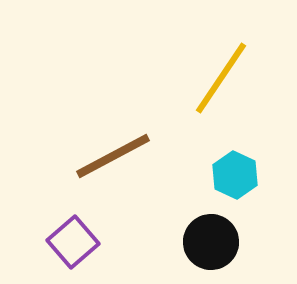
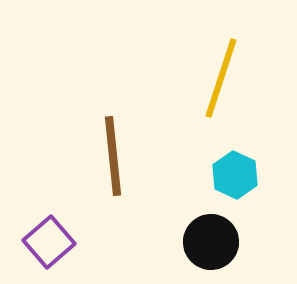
yellow line: rotated 16 degrees counterclockwise
brown line: rotated 68 degrees counterclockwise
purple square: moved 24 px left
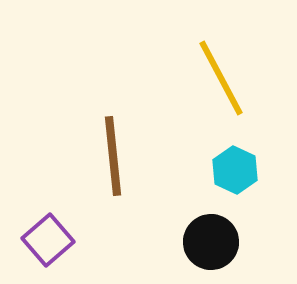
yellow line: rotated 46 degrees counterclockwise
cyan hexagon: moved 5 px up
purple square: moved 1 px left, 2 px up
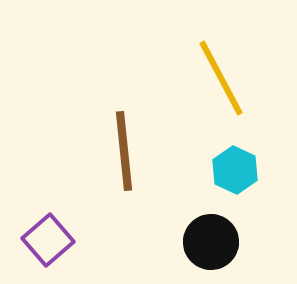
brown line: moved 11 px right, 5 px up
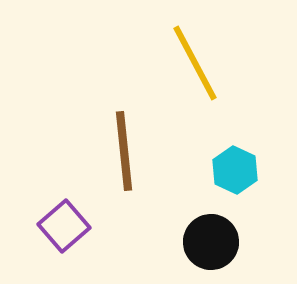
yellow line: moved 26 px left, 15 px up
purple square: moved 16 px right, 14 px up
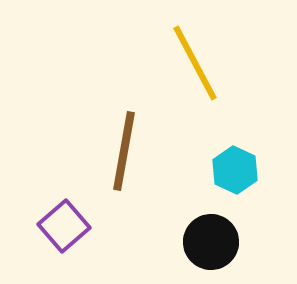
brown line: rotated 16 degrees clockwise
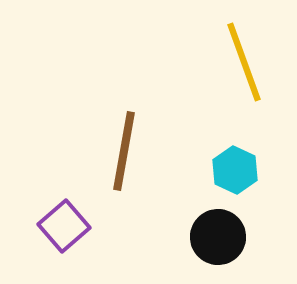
yellow line: moved 49 px right, 1 px up; rotated 8 degrees clockwise
black circle: moved 7 px right, 5 px up
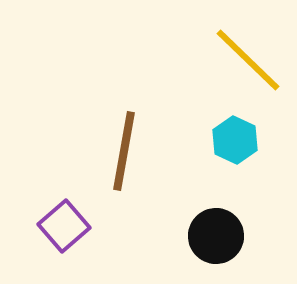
yellow line: moved 4 px right, 2 px up; rotated 26 degrees counterclockwise
cyan hexagon: moved 30 px up
black circle: moved 2 px left, 1 px up
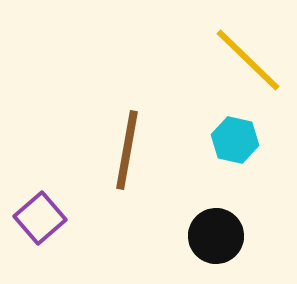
cyan hexagon: rotated 12 degrees counterclockwise
brown line: moved 3 px right, 1 px up
purple square: moved 24 px left, 8 px up
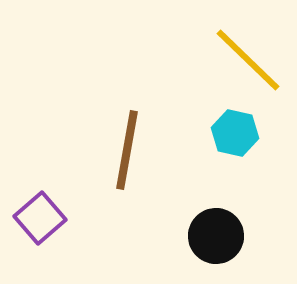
cyan hexagon: moved 7 px up
